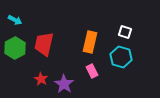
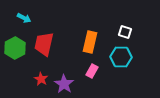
cyan arrow: moved 9 px right, 2 px up
cyan hexagon: rotated 15 degrees counterclockwise
pink rectangle: rotated 56 degrees clockwise
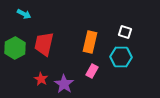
cyan arrow: moved 4 px up
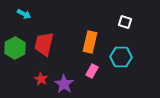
white square: moved 10 px up
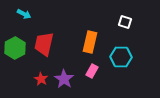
purple star: moved 5 px up
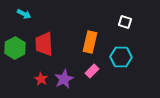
red trapezoid: rotated 15 degrees counterclockwise
pink rectangle: rotated 16 degrees clockwise
purple star: rotated 12 degrees clockwise
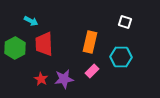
cyan arrow: moved 7 px right, 7 px down
purple star: rotated 18 degrees clockwise
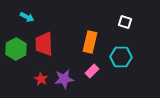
cyan arrow: moved 4 px left, 4 px up
green hexagon: moved 1 px right, 1 px down
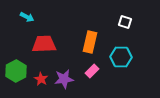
red trapezoid: rotated 90 degrees clockwise
green hexagon: moved 22 px down
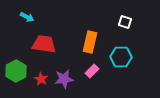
red trapezoid: rotated 10 degrees clockwise
